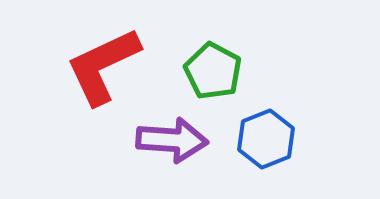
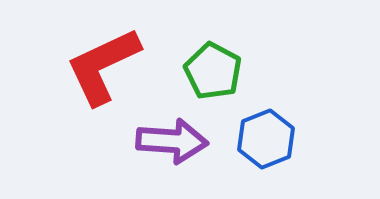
purple arrow: moved 1 px down
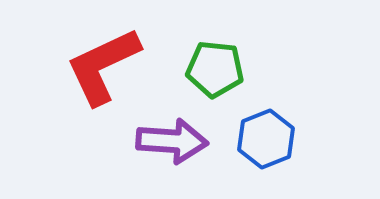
green pentagon: moved 2 px right, 2 px up; rotated 22 degrees counterclockwise
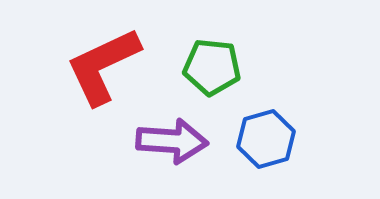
green pentagon: moved 3 px left, 2 px up
blue hexagon: rotated 6 degrees clockwise
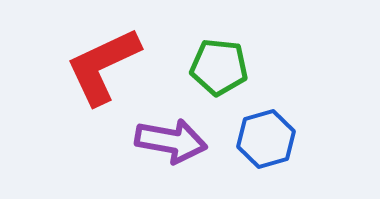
green pentagon: moved 7 px right
purple arrow: moved 1 px left; rotated 6 degrees clockwise
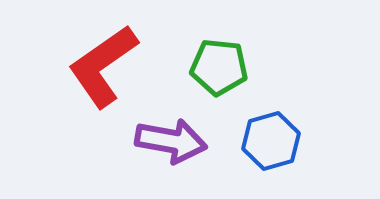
red L-shape: rotated 10 degrees counterclockwise
blue hexagon: moved 5 px right, 2 px down
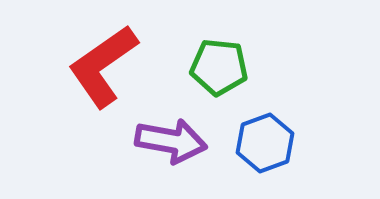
blue hexagon: moved 6 px left, 2 px down; rotated 4 degrees counterclockwise
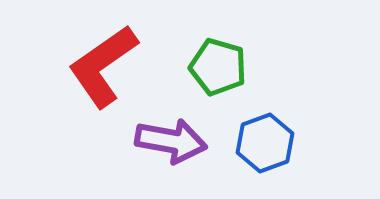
green pentagon: moved 1 px left; rotated 10 degrees clockwise
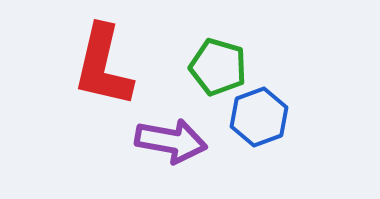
red L-shape: rotated 42 degrees counterclockwise
blue hexagon: moved 6 px left, 26 px up
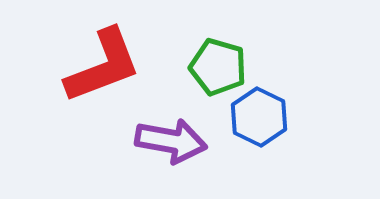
red L-shape: rotated 124 degrees counterclockwise
blue hexagon: rotated 14 degrees counterclockwise
